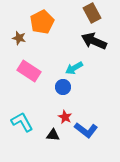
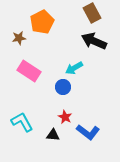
brown star: rotated 24 degrees counterclockwise
blue L-shape: moved 2 px right, 2 px down
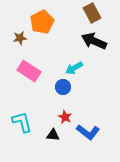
brown star: moved 1 px right
cyan L-shape: rotated 15 degrees clockwise
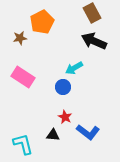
pink rectangle: moved 6 px left, 6 px down
cyan L-shape: moved 1 px right, 22 px down
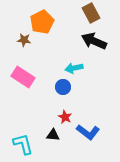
brown rectangle: moved 1 px left
brown star: moved 4 px right, 2 px down; rotated 16 degrees clockwise
cyan arrow: rotated 18 degrees clockwise
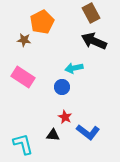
blue circle: moved 1 px left
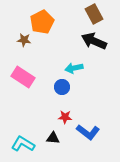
brown rectangle: moved 3 px right, 1 px down
red star: rotated 24 degrees counterclockwise
black triangle: moved 3 px down
cyan L-shape: rotated 45 degrees counterclockwise
